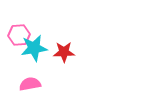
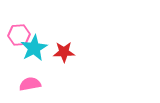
cyan star: rotated 20 degrees counterclockwise
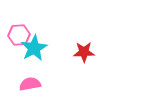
red star: moved 20 px right
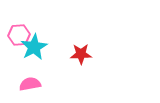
cyan star: moved 1 px up
red star: moved 3 px left, 2 px down
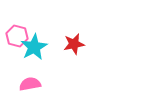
pink hexagon: moved 2 px left, 1 px down; rotated 20 degrees clockwise
red star: moved 7 px left, 10 px up; rotated 10 degrees counterclockwise
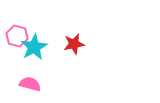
pink semicircle: rotated 25 degrees clockwise
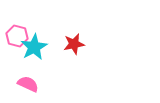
pink semicircle: moved 2 px left; rotated 10 degrees clockwise
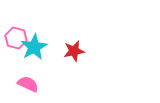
pink hexagon: moved 1 px left, 2 px down
red star: moved 7 px down
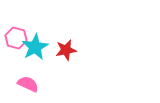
cyan star: moved 1 px right
red star: moved 8 px left, 1 px up
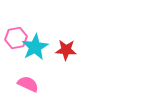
pink hexagon: rotated 25 degrees counterclockwise
red star: rotated 15 degrees clockwise
